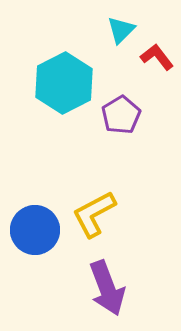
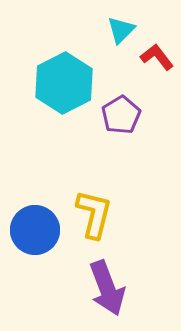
yellow L-shape: rotated 132 degrees clockwise
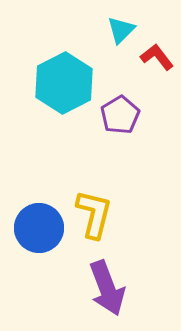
purple pentagon: moved 1 px left
blue circle: moved 4 px right, 2 px up
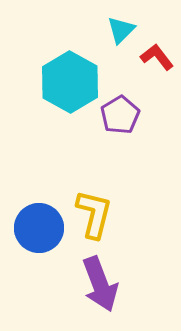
cyan hexagon: moved 6 px right, 1 px up; rotated 4 degrees counterclockwise
purple arrow: moved 7 px left, 4 px up
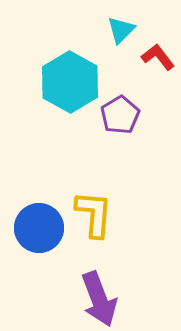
red L-shape: moved 1 px right
yellow L-shape: rotated 9 degrees counterclockwise
purple arrow: moved 1 px left, 15 px down
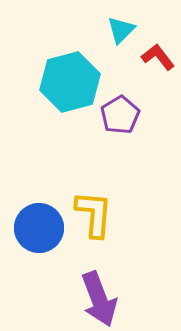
cyan hexagon: rotated 16 degrees clockwise
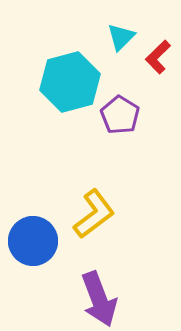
cyan triangle: moved 7 px down
red L-shape: rotated 96 degrees counterclockwise
purple pentagon: rotated 9 degrees counterclockwise
yellow L-shape: rotated 48 degrees clockwise
blue circle: moved 6 px left, 13 px down
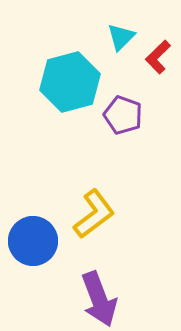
purple pentagon: moved 3 px right; rotated 12 degrees counterclockwise
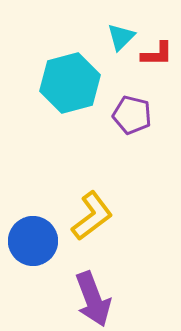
red L-shape: moved 1 px left, 3 px up; rotated 136 degrees counterclockwise
cyan hexagon: moved 1 px down
purple pentagon: moved 9 px right; rotated 6 degrees counterclockwise
yellow L-shape: moved 2 px left, 2 px down
purple arrow: moved 6 px left
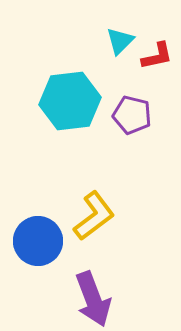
cyan triangle: moved 1 px left, 4 px down
red L-shape: moved 2 px down; rotated 12 degrees counterclockwise
cyan hexagon: moved 18 px down; rotated 8 degrees clockwise
yellow L-shape: moved 2 px right
blue circle: moved 5 px right
